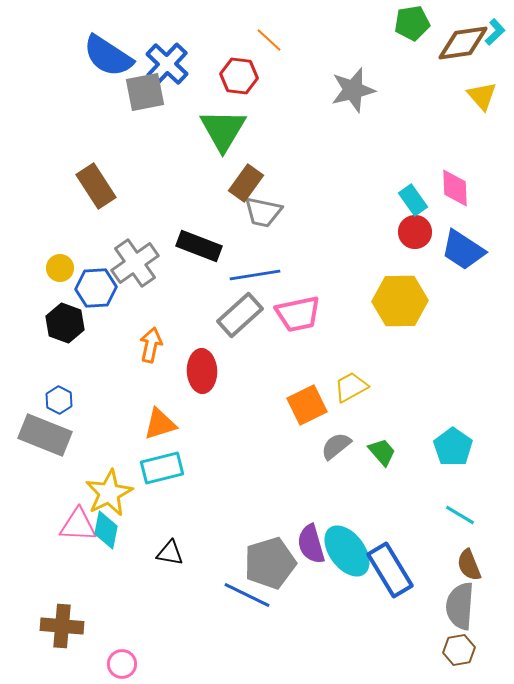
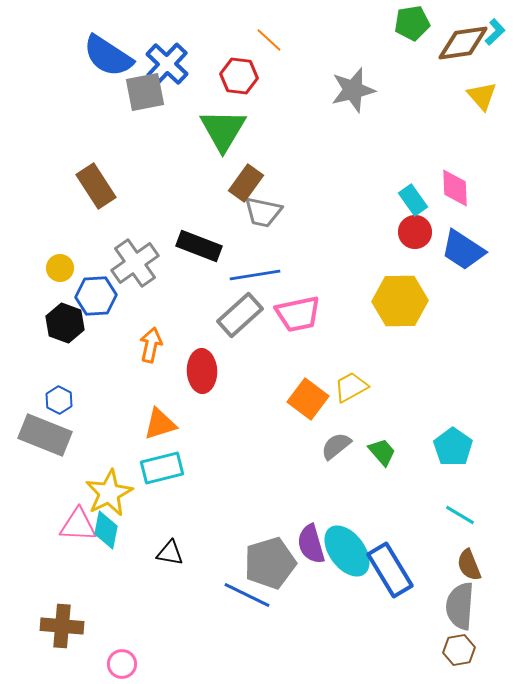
blue hexagon at (96, 288): moved 8 px down
orange square at (307, 405): moved 1 px right, 6 px up; rotated 27 degrees counterclockwise
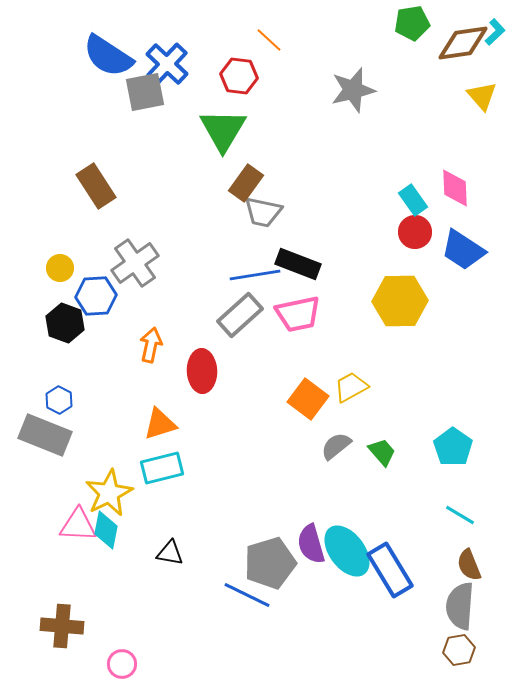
black rectangle at (199, 246): moved 99 px right, 18 px down
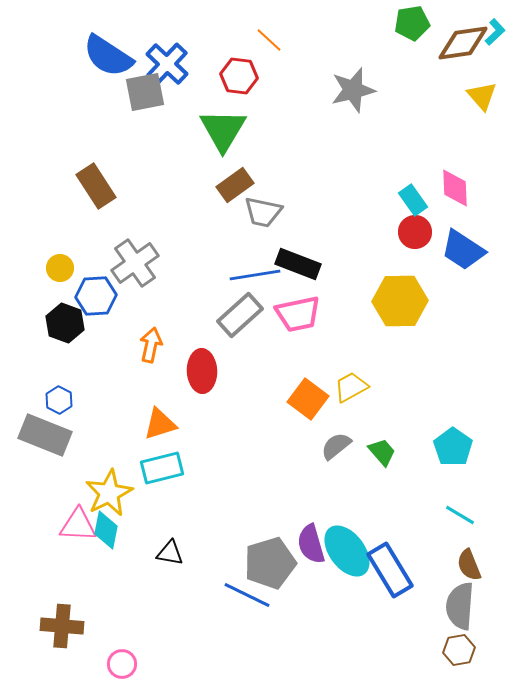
brown rectangle at (246, 183): moved 11 px left, 2 px down; rotated 18 degrees clockwise
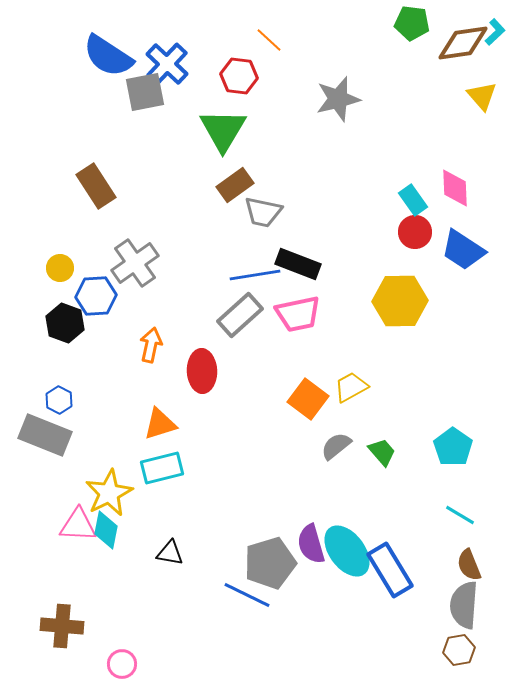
green pentagon at (412, 23): rotated 16 degrees clockwise
gray star at (353, 90): moved 15 px left, 9 px down
gray semicircle at (460, 606): moved 4 px right, 1 px up
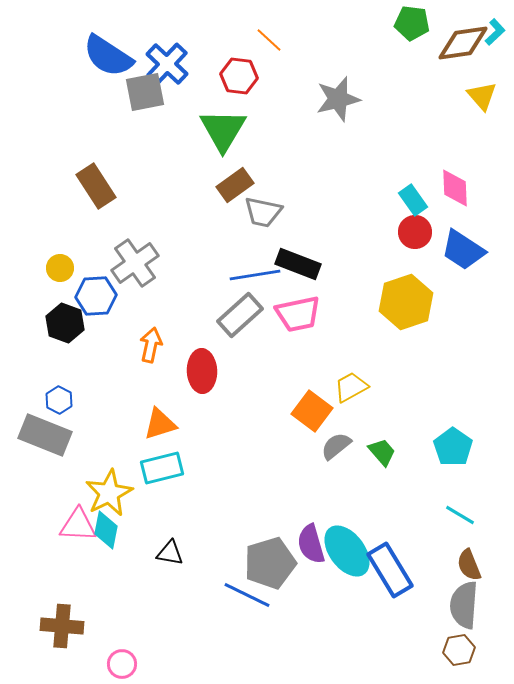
yellow hexagon at (400, 301): moved 6 px right, 1 px down; rotated 18 degrees counterclockwise
orange square at (308, 399): moved 4 px right, 12 px down
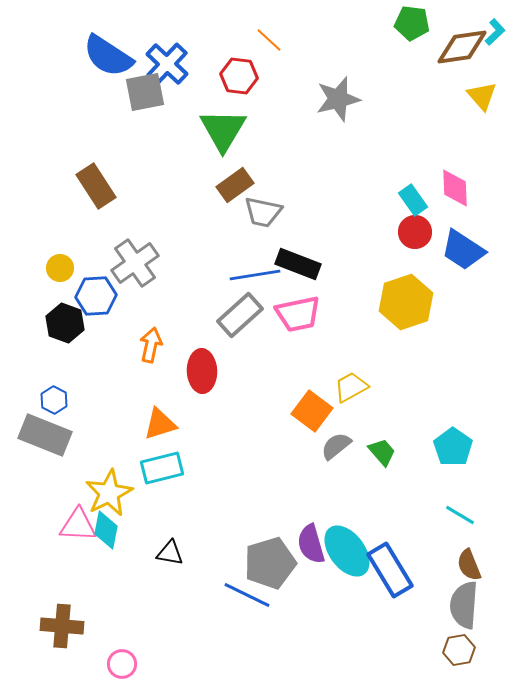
brown diamond at (463, 43): moved 1 px left, 4 px down
blue hexagon at (59, 400): moved 5 px left
